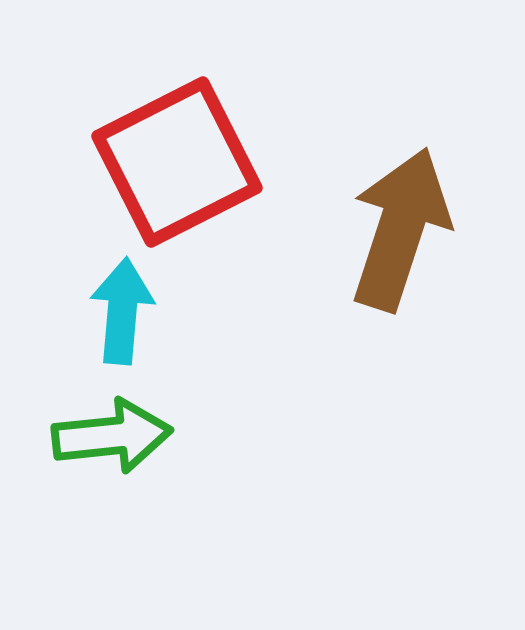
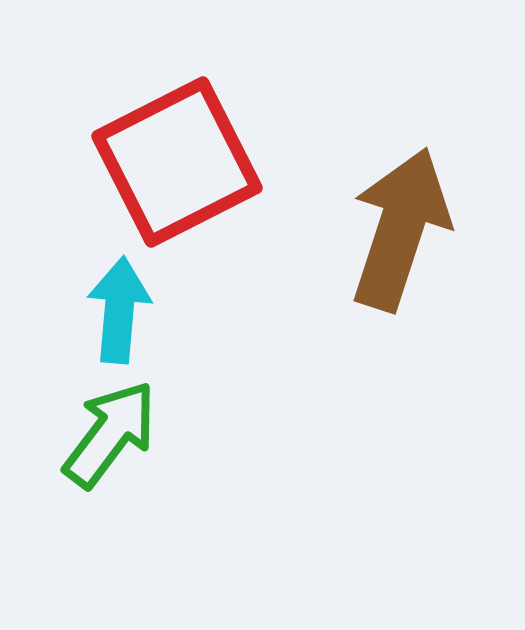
cyan arrow: moved 3 px left, 1 px up
green arrow: moved 2 px left, 2 px up; rotated 47 degrees counterclockwise
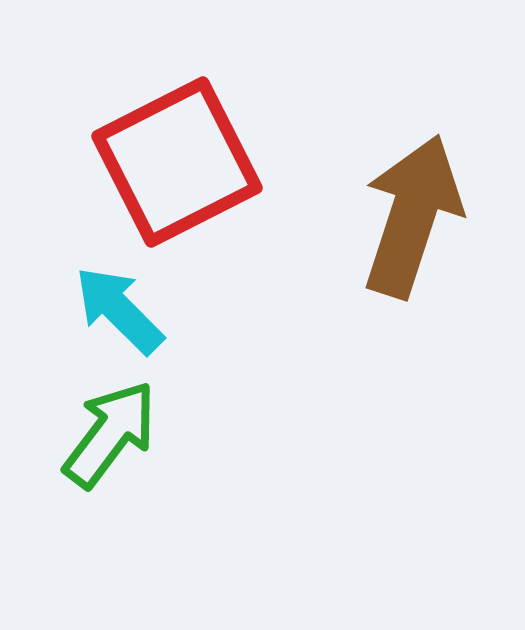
brown arrow: moved 12 px right, 13 px up
cyan arrow: rotated 50 degrees counterclockwise
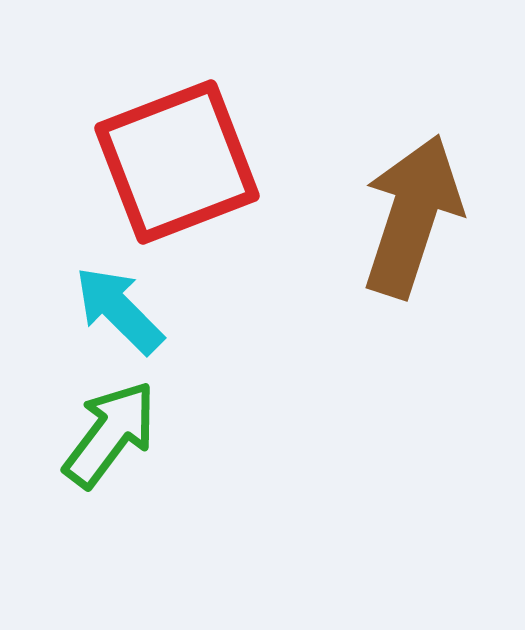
red square: rotated 6 degrees clockwise
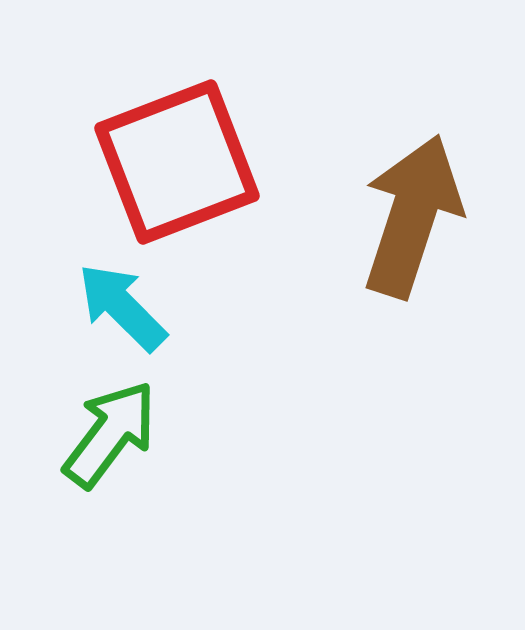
cyan arrow: moved 3 px right, 3 px up
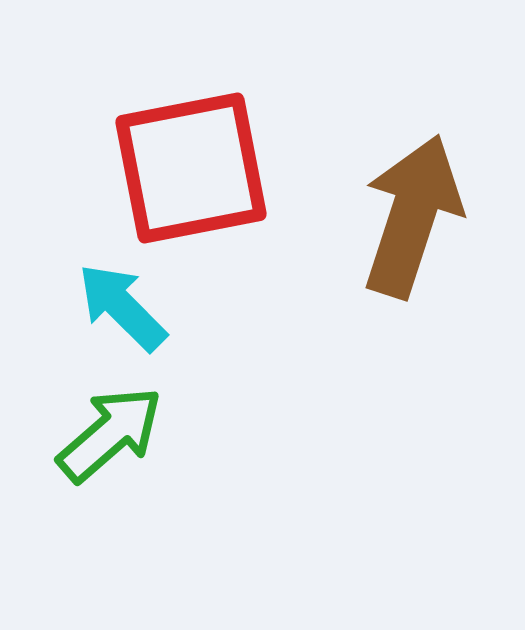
red square: moved 14 px right, 6 px down; rotated 10 degrees clockwise
green arrow: rotated 12 degrees clockwise
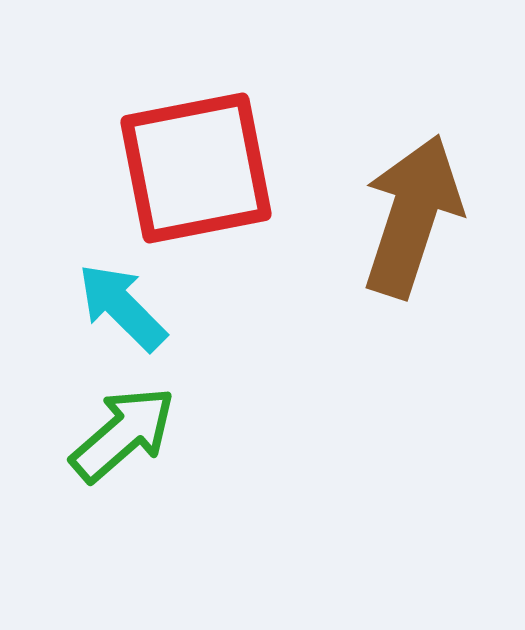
red square: moved 5 px right
green arrow: moved 13 px right
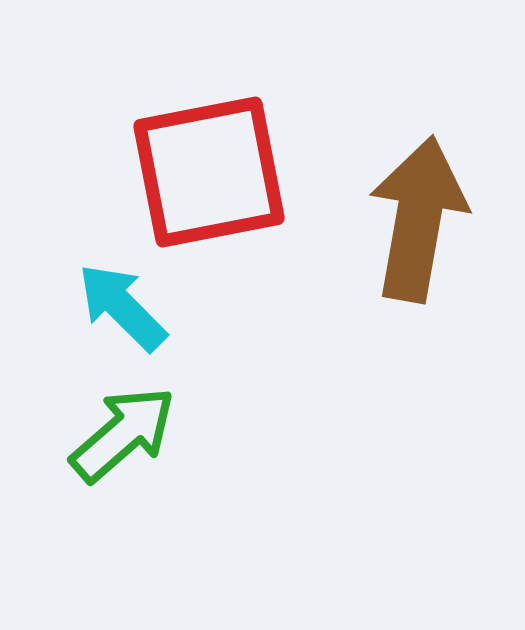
red square: moved 13 px right, 4 px down
brown arrow: moved 6 px right, 3 px down; rotated 8 degrees counterclockwise
